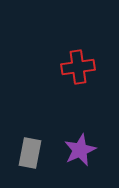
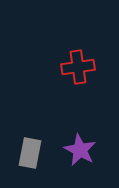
purple star: rotated 20 degrees counterclockwise
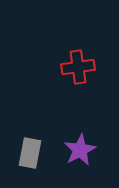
purple star: rotated 16 degrees clockwise
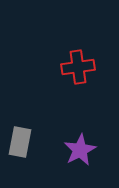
gray rectangle: moved 10 px left, 11 px up
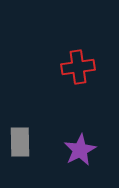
gray rectangle: rotated 12 degrees counterclockwise
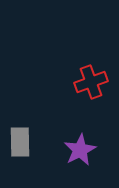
red cross: moved 13 px right, 15 px down; rotated 12 degrees counterclockwise
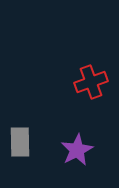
purple star: moved 3 px left
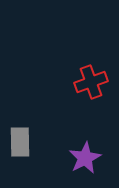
purple star: moved 8 px right, 8 px down
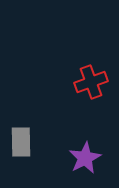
gray rectangle: moved 1 px right
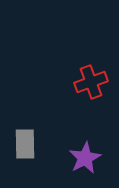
gray rectangle: moved 4 px right, 2 px down
